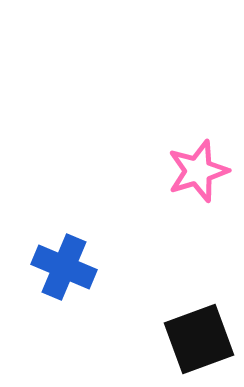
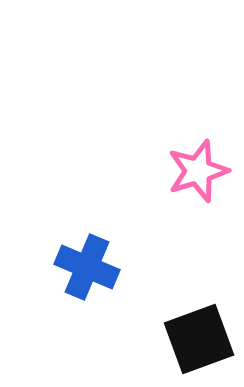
blue cross: moved 23 px right
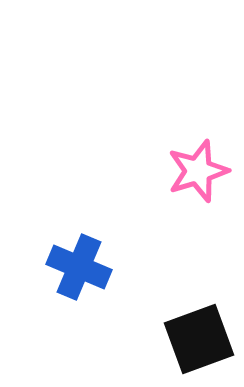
blue cross: moved 8 px left
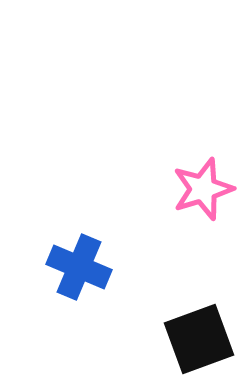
pink star: moved 5 px right, 18 px down
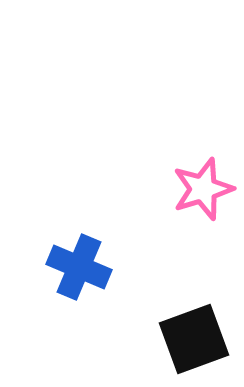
black square: moved 5 px left
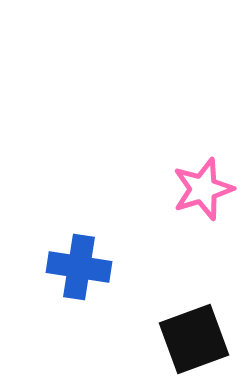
blue cross: rotated 14 degrees counterclockwise
